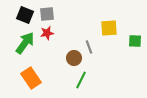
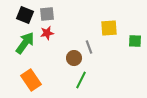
orange rectangle: moved 2 px down
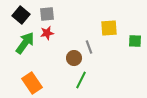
black square: moved 4 px left; rotated 18 degrees clockwise
orange rectangle: moved 1 px right, 3 px down
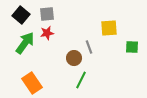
green square: moved 3 px left, 6 px down
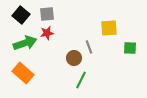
green arrow: rotated 35 degrees clockwise
green square: moved 2 px left, 1 px down
orange rectangle: moved 9 px left, 10 px up; rotated 15 degrees counterclockwise
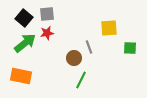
black square: moved 3 px right, 3 px down
green arrow: rotated 20 degrees counterclockwise
orange rectangle: moved 2 px left, 3 px down; rotated 30 degrees counterclockwise
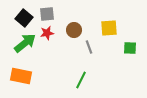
brown circle: moved 28 px up
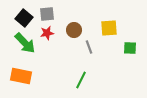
green arrow: rotated 85 degrees clockwise
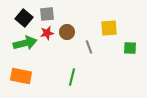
brown circle: moved 7 px left, 2 px down
green arrow: rotated 60 degrees counterclockwise
green line: moved 9 px left, 3 px up; rotated 12 degrees counterclockwise
